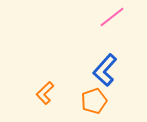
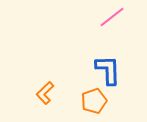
blue L-shape: moved 3 px right; rotated 136 degrees clockwise
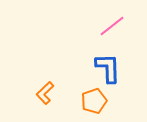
pink line: moved 9 px down
blue L-shape: moved 2 px up
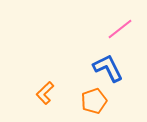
pink line: moved 8 px right, 3 px down
blue L-shape: rotated 24 degrees counterclockwise
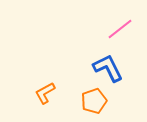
orange L-shape: rotated 15 degrees clockwise
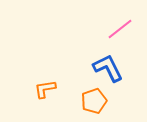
orange L-shape: moved 4 px up; rotated 20 degrees clockwise
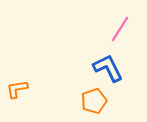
pink line: rotated 20 degrees counterclockwise
orange L-shape: moved 28 px left
